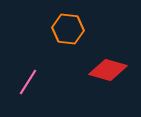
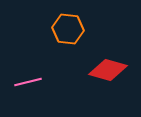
pink line: rotated 44 degrees clockwise
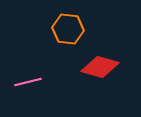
red diamond: moved 8 px left, 3 px up
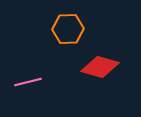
orange hexagon: rotated 8 degrees counterclockwise
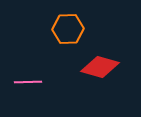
pink line: rotated 12 degrees clockwise
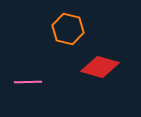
orange hexagon: rotated 16 degrees clockwise
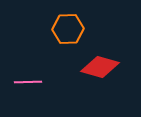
orange hexagon: rotated 16 degrees counterclockwise
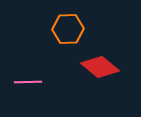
red diamond: rotated 24 degrees clockwise
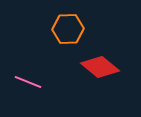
pink line: rotated 24 degrees clockwise
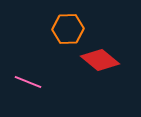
red diamond: moved 7 px up
